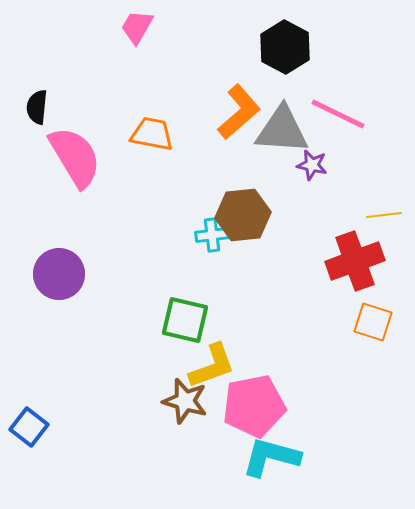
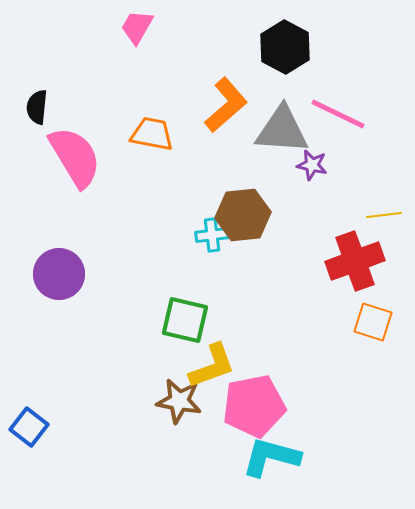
orange L-shape: moved 13 px left, 7 px up
brown star: moved 6 px left; rotated 6 degrees counterclockwise
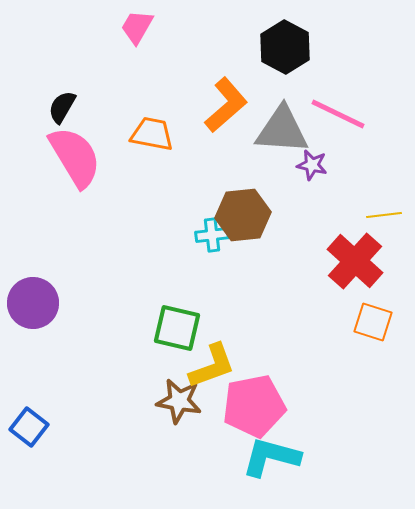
black semicircle: moved 25 px right; rotated 24 degrees clockwise
red cross: rotated 28 degrees counterclockwise
purple circle: moved 26 px left, 29 px down
green square: moved 8 px left, 8 px down
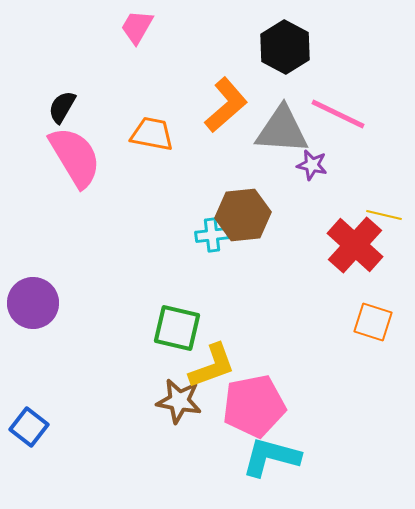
yellow line: rotated 20 degrees clockwise
red cross: moved 16 px up
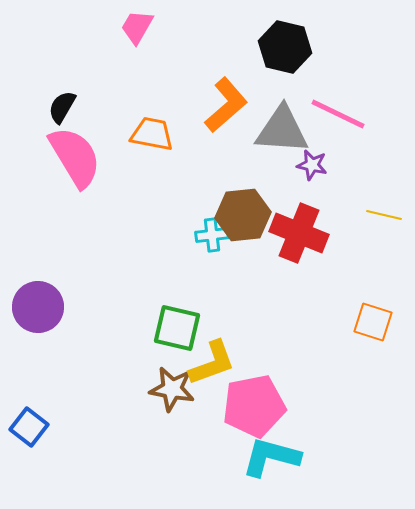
black hexagon: rotated 15 degrees counterclockwise
red cross: moved 56 px left, 12 px up; rotated 20 degrees counterclockwise
purple circle: moved 5 px right, 4 px down
yellow L-shape: moved 3 px up
brown star: moved 7 px left, 12 px up
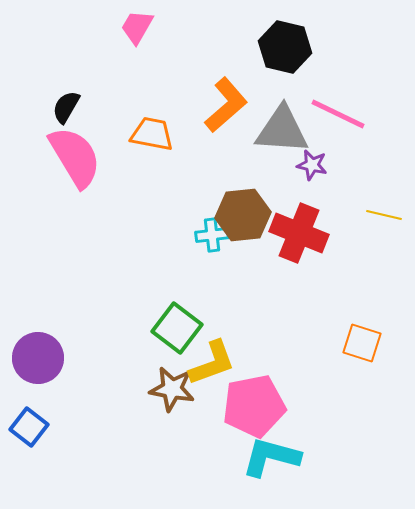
black semicircle: moved 4 px right
purple circle: moved 51 px down
orange square: moved 11 px left, 21 px down
green square: rotated 24 degrees clockwise
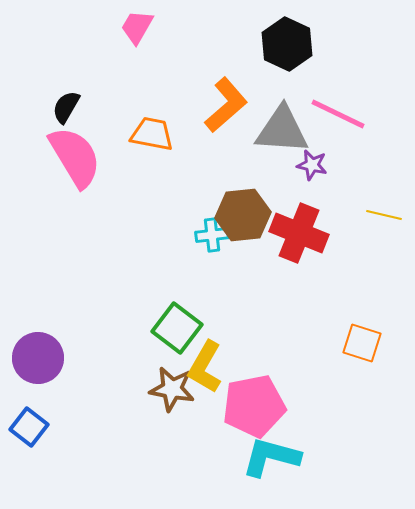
black hexagon: moved 2 px right, 3 px up; rotated 12 degrees clockwise
yellow L-shape: moved 7 px left, 4 px down; rotated 140 degrees clockwise
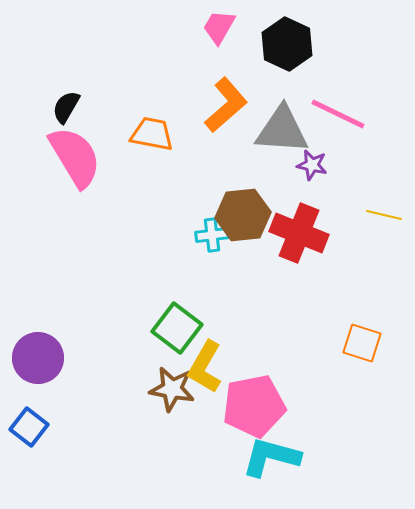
pink trapezoid: moved 82 px right
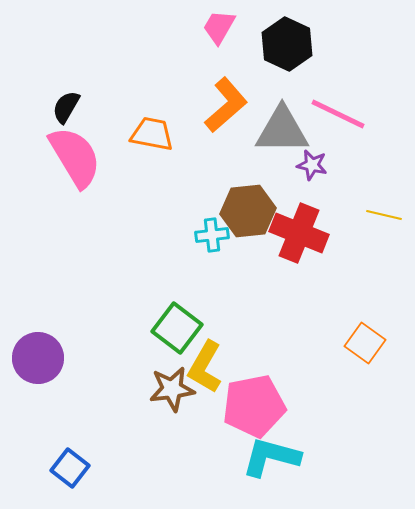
gray triangle: rotated 4 degrees counterclockwise
brown hexagon: moved 5 px right, 4 px up
orange square: moved 3 px right; rotated 18 degrees clockwise
brown star: rotated 18 degrees counterclockwise
blue square: moved 41 px right, 41 px down
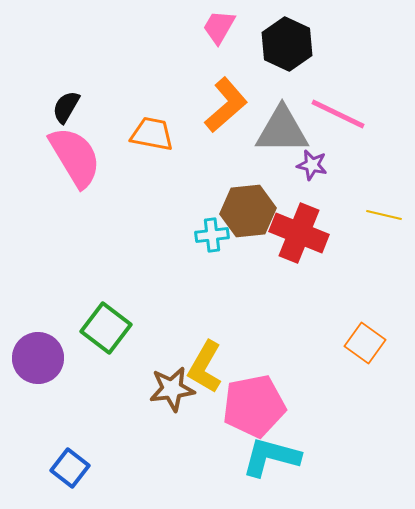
green square: moved 71 px left
